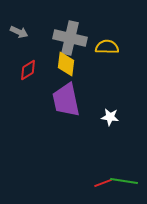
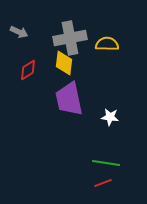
gray cross: rotated 24 degrees counterclockwise
yellow semicircle: moved 3 px up
yellow diamond: moved 2 px left, 1 px up
purple trapezoid: moved 3 px right, 1 px up
green line: moved 18 px left, 18 px up
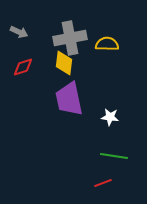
red diamond: moved 5 px left, 3 px up; rotated 15 degrees clockwise
green line: moved 8 px right, 7 px up
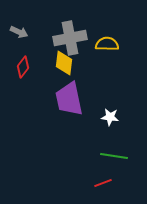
red diamond: rotated 35 degrees counterclockwise
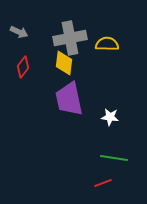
green line: moved 2 px down
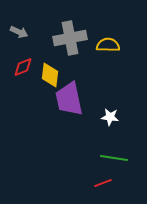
yellow semicircle: moved 1 px right, 1 px down
yellow diamond: moved 14 px left, 12 px down
red diamond: rotated 30 degrees clockwise
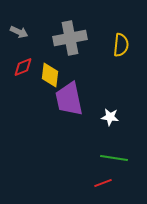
yellow semicircle: moved 13 px right; rotated 95 degrees clockwise
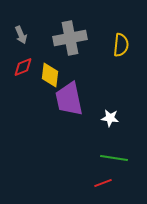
gray arrow: moved 2 px right, 3 px down; rotated 42 degrees clockwise
white star: moved 1 px down
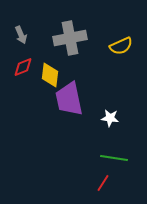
yellow semicircle: moved 1 px down; rotated 60 degrees clockwise
red line: rotated 36 degrees counterclockwise
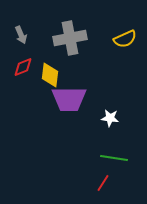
yellow semicircle: moved 4 px right, 7 px up
purple trapezoid: rotated 78 degrees counterclockwise
